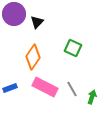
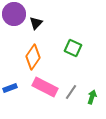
black triangle: moved 1 px left, 1 px down
gray line: moved 1 px left, 3 px down; rotated 63 degrees clockwise
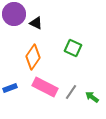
black triangle: rotated 48 degrees counterclockwise
green arrow: rotated 72 degrees counterclockwise
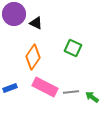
gray line: rotated 49 degrees clockwise
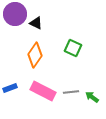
purple circle: moved 1 px right
orange diamond: moved 2 px right, 2 px up
pink rectangle: moved 2 px left, 4 px down
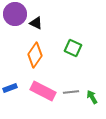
green arrow: rotated 24 degrees clockwise
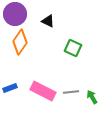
black triangle: moved 12 px right, 2 px up
orange diamond: moved 15 px left, 13 px up
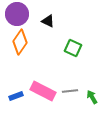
purple circle: moved 2 px right
blue rectangle: moved 6 px right, 8 px down
gray line: moved 1 px left, 1 px up
